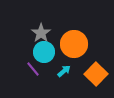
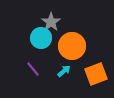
gray star: moved 10 px right, 11 px up
orange circle: moved 2 px left, 2 px down
cyan circle: moved 3 px left, 14 px up
orange square: rotated 25 degrees clockwise
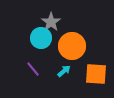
orange square: rotated 25 degrees clockwise
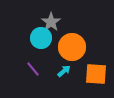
orange circle: moved 1 px down
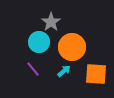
cyan circle: moved 2 px left, 4 px down
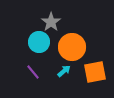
purple line: moved 3 px down
orange square: moved 1 px left, 2 px up; rotated 15 degrees counterclockwise
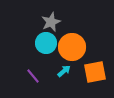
gray star: rotated 12 degrees clockwise
cyan circle: moved 7 px right, 1 px down
purple line: moved 4 px down
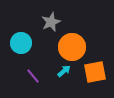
cyan circle: moved 25 px left
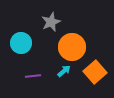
orange square: rotated 30 degrees counterclockwise
purple line: rotated 56 degrees counterclockwise
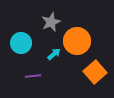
orange circle: moved 5 px right, 6 px up
cyan arrow: moved 10 px left, 17 px up
